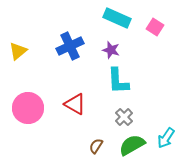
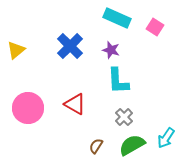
blue cross: rotated 20 degrees counterclockwise
yellow triangle: moved 2 px left, 1 px up
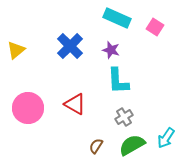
gray cross: rotated 12 degrees clockwise
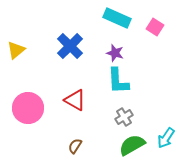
purple star: moved 4 px right, 3 px down
red triangle: moved 4 px up
brown semicircle: moved 21 px left
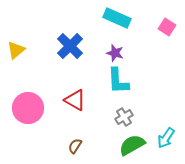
pink square: moved 12 px right
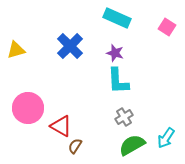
yellow triangle: rotated 24 degrees clockwise
red triangle: moved 14 px left, 26 px down
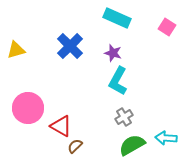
purple star: moved 2 px left
cyan L-shape: rotated 32 degrees clockwise
cyan arrow: rotated 60 degrees clockwise
brown semicircle: rotated 14 degrees clockwise
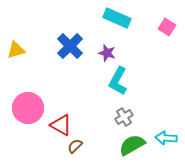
purple star: moved 6 px left
red triangle: moved 1 px up
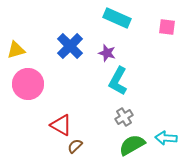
pink square: rotated 24 degrees counterclockwise
pink circle: moved 24 px up
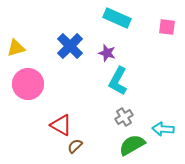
yellow triangle: moved 2 px up
cyan arrow: moved 3 px left, 9 px up
